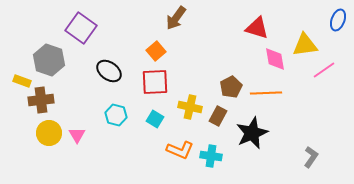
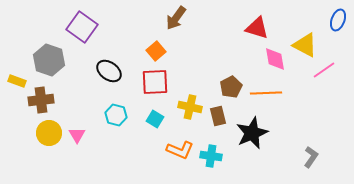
purple square: moved 1 px right, 1 px up
yellow triangle: rotated 36 degrees clockwise
yellow rectangle: moved 5 px left
brown rectangle: rotated 42 degrees counterclockwise
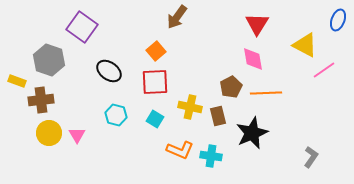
brown arrow: moved 1 px right, 1 px up
red triangle: moved 4 px up; rotated 45 degrees clockwise
pink diamond: moved 22 px left
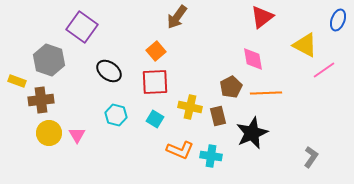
red triangle: moved 5 px right, 7 px up; rotated 20 degrees clockwise
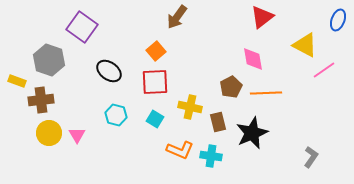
brown rectangle: moved 6 px down
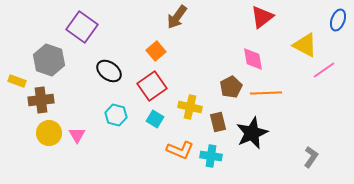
red square: moved 3 px left, 4 px down; rotated 32 degrees counterclockwise
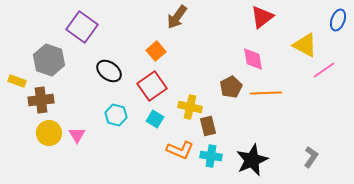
brown rectangle: moved 10 px left, 4 px down
black star: moved 27 px down
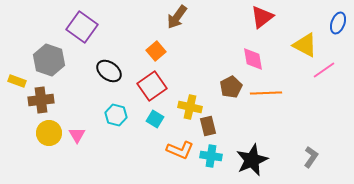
blue ellipse: moved 3 px down
